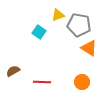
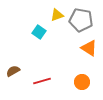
yellow triangle: moved 1 px left
gray pentagon: moved 2 px right, 5 px up
red line: moved 1 px up; rotated 18 degrees counterclockwise
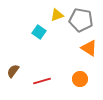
brown semicircle: rotated 24 degrees counterclockwise
orange circle: moved 2 px left, 3 px up
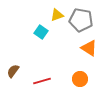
cyan square: moved 2 px right
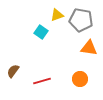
orange triangle: rotated 24 degrees counterclockwise
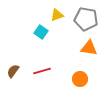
gray pentagon: moved 5 px right, 1 px up
red line: moved 10 px up
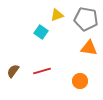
orange circle: moved 2 px down
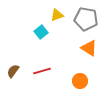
cyan square: rotated 16 degrees clockwise
orange triangle: rotated 24 degrees clockwise
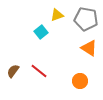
red line: moved 3 px left; rotated 54 degrees clockwise
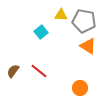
yellow triangle: moved 4 px right; rotated 24 degrees clockwise
gray pentagon: moved 2 px left, 2 px down
orange triangle: moved 1 px left, 2 px up
orange circle: moved 7 px down
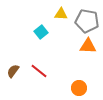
yellow triangle: moved 1 px up
gray pentagon: moved 3 px right
orange triangle: rotated 30 degrees counterclockwise
orange circle: moved 1 px left
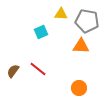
cyan square: rotated 16 degrees clockwise
orange triangle: moved 7 px left
red line: moved 1 px left, 2 px up
